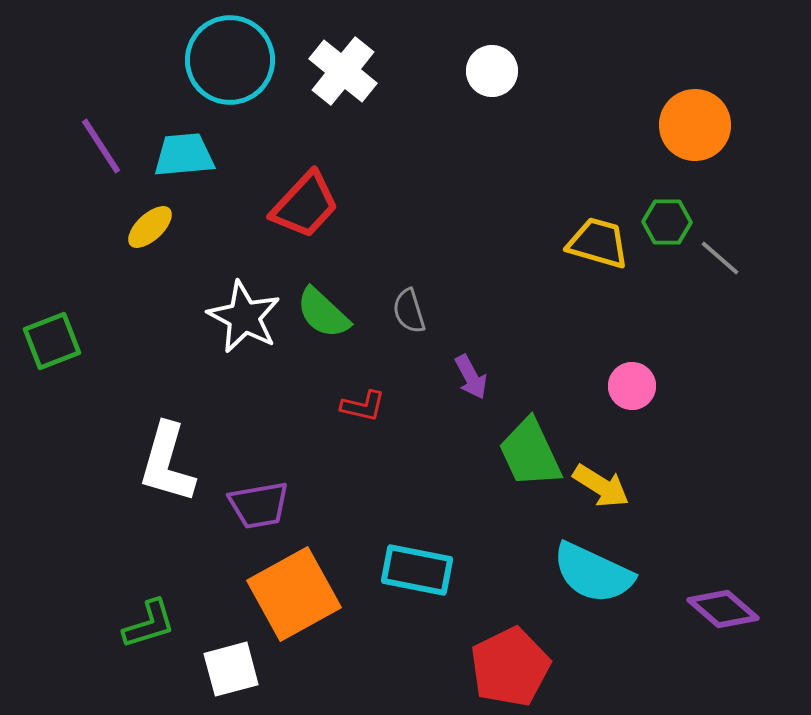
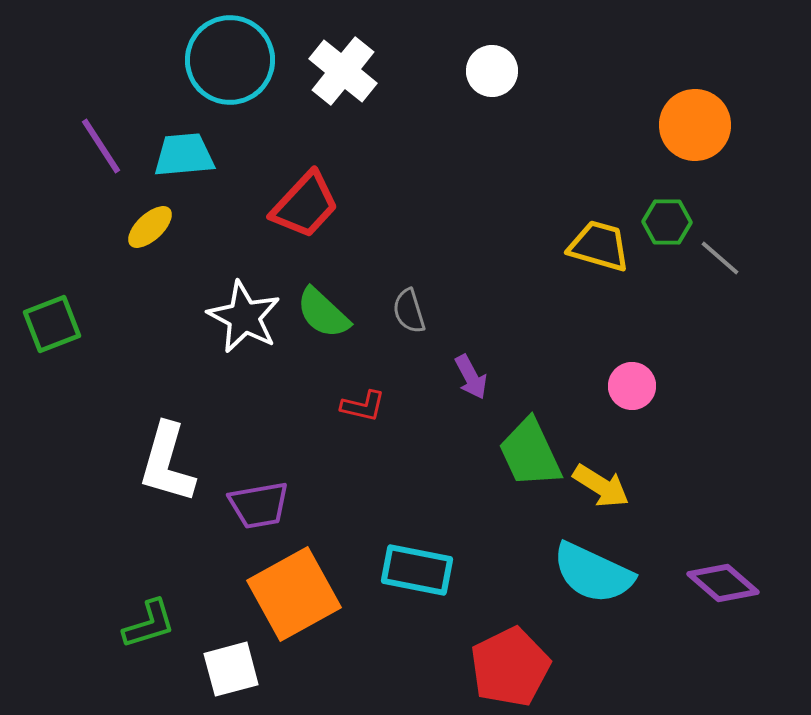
yellow trapezoid: moved 1 px right, 3 px down
green square: moved 17 px up
purple diamond: moved 26 px up
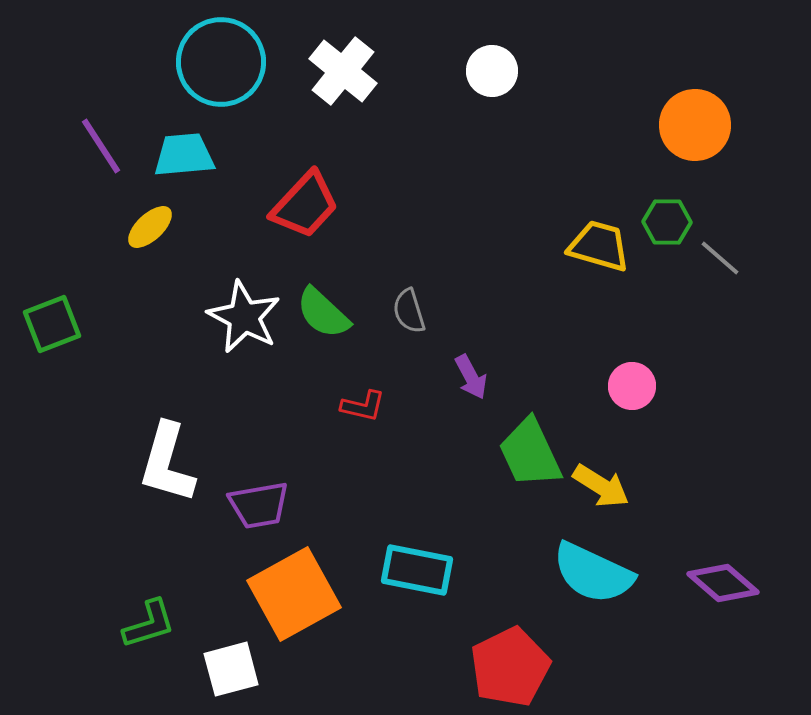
cyan circle: moved 9 px left, 2 px down
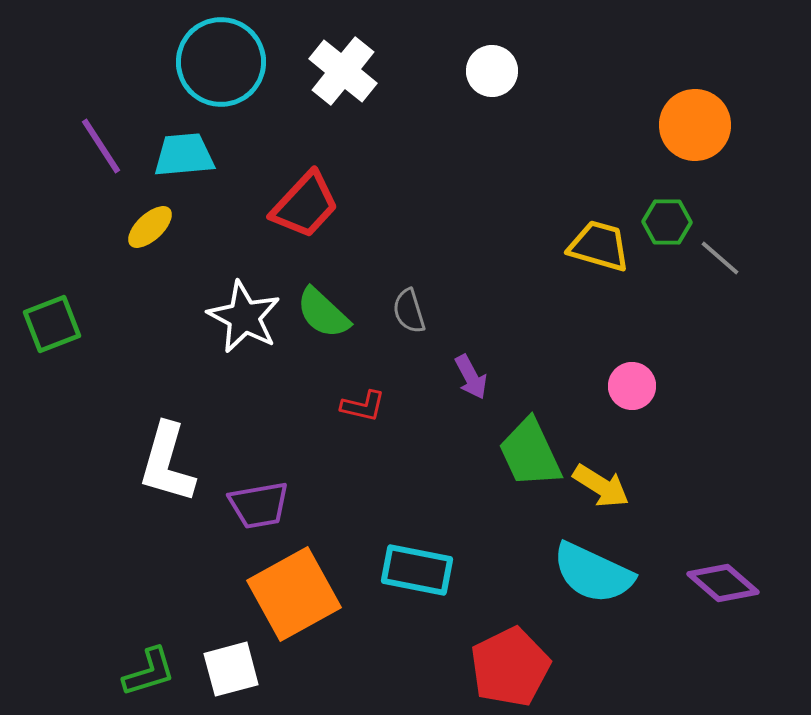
green L-shape: moved 48 px down
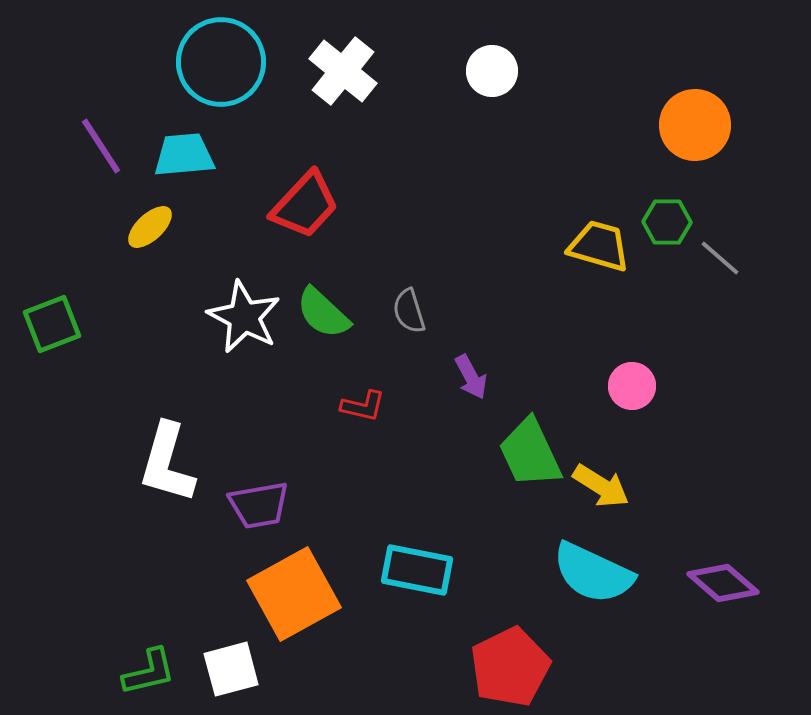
green L-shape: rotated 4 degrees clockwise
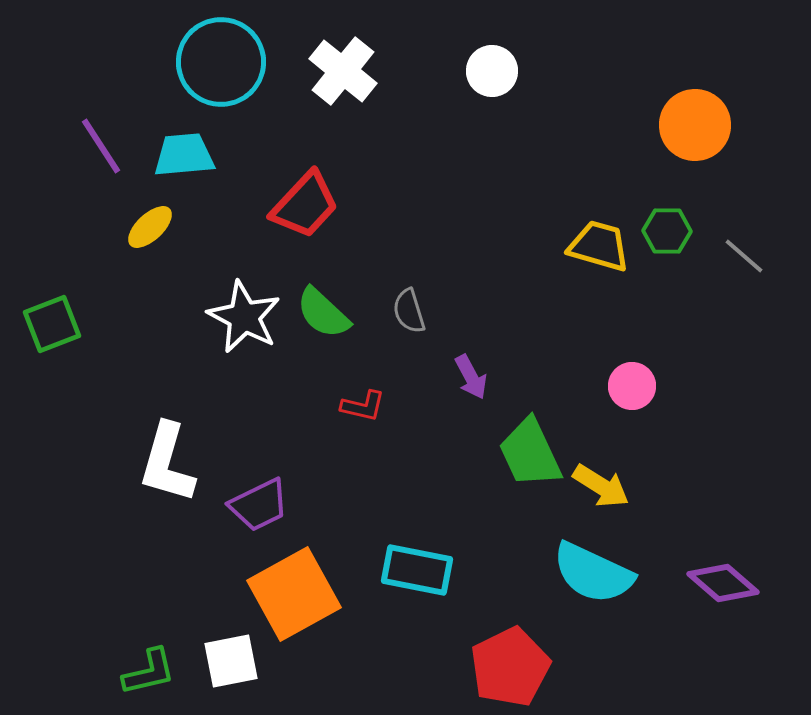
green hexagon: moved 9 px down
gray line: moved 24 px right, 2 px up
purple trapezoid: rotated 16 degrees counterclockwise
white square: moved 8 px up; rotated 4 degrees clockwise
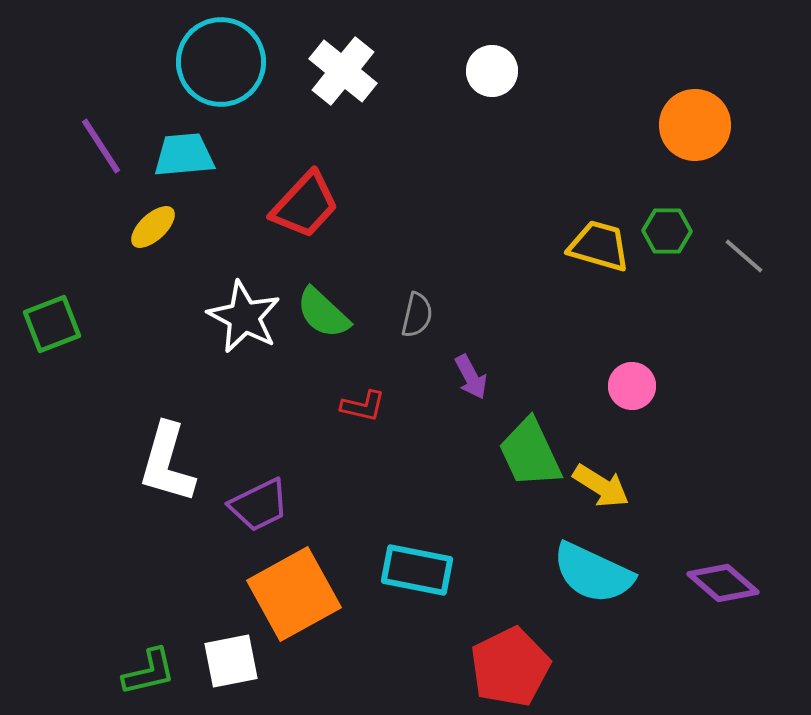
yellow ellipse: moved 3 px right
gray semicircle: moved 8 px right, 4 px down; rotated 150 degrees counterclockwise
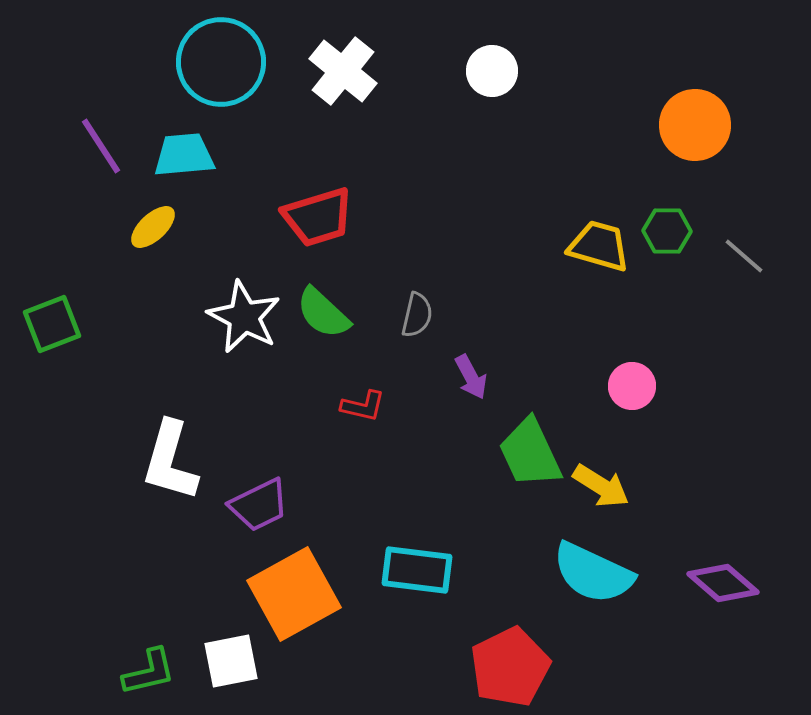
red trapezoid: moved 13 px right, 12 px down; rotated 30 degrees clockwise
white L-shape: moved 3 px right, 2 px up
cyan rectangle: rotated 4 degrees counterclockwise
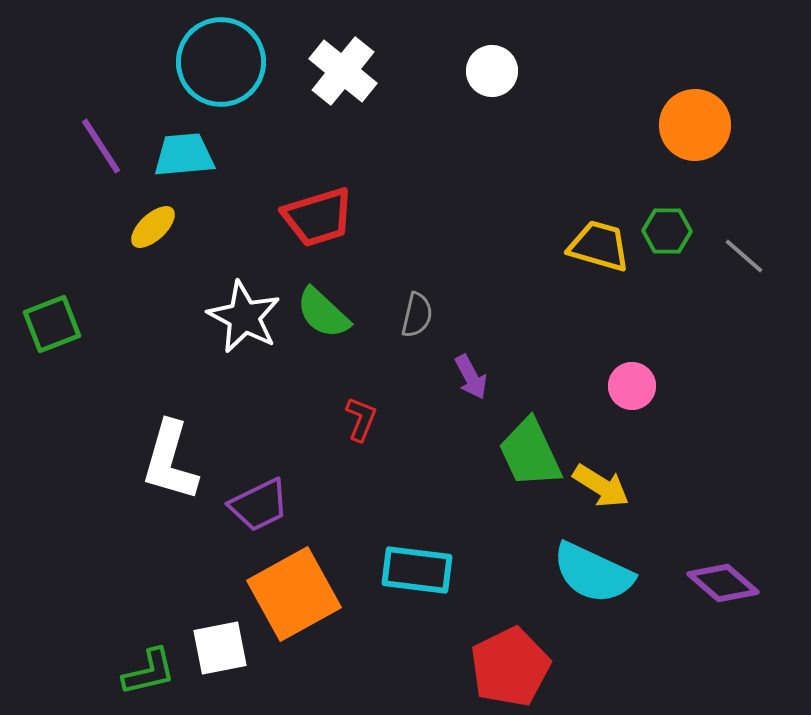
red L-shape: moved 2 px left, 13 px down; rotated 81 degrees counterclockwise
white square: moved 11 px left, 13 px up
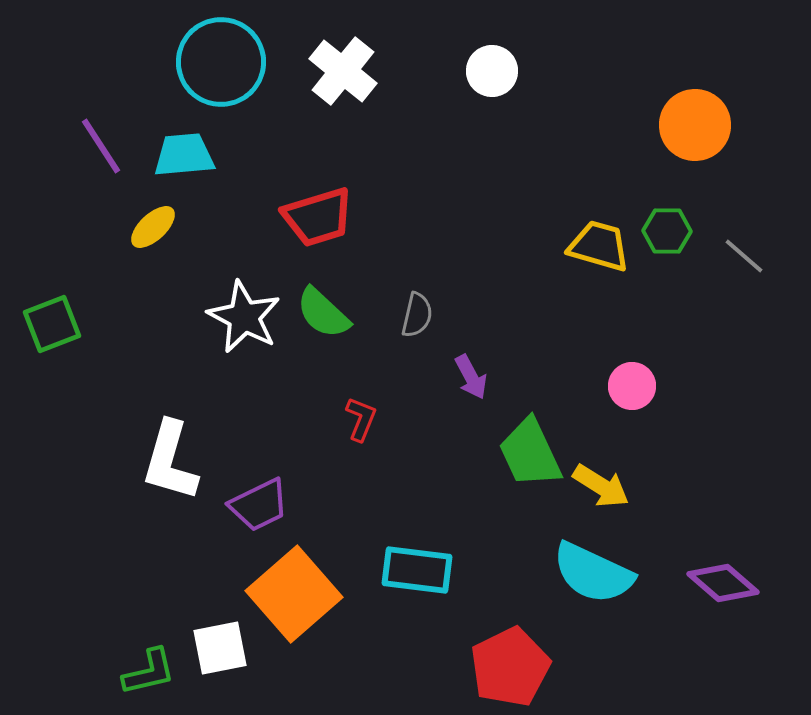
orange square: rotated 12 degrees counterclockwise
